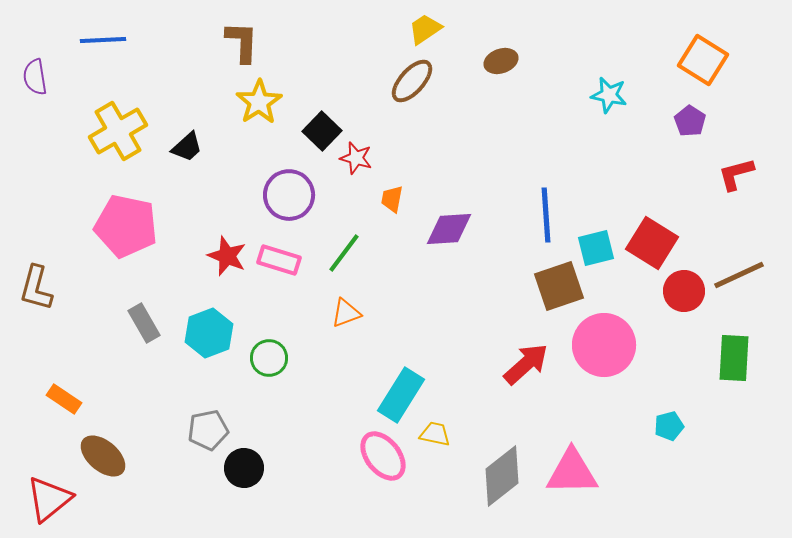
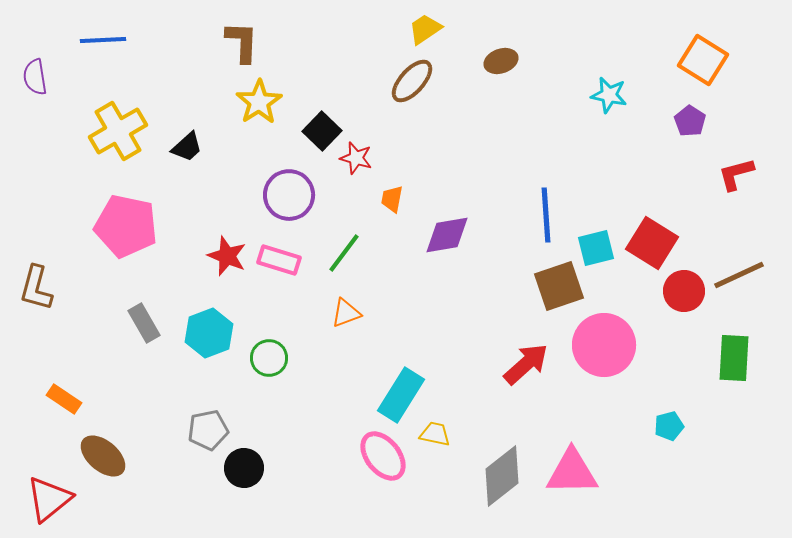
purple diamond at (449, 229): moved 2 px left, 6 px down; rotated 6 degrees counterclockwise
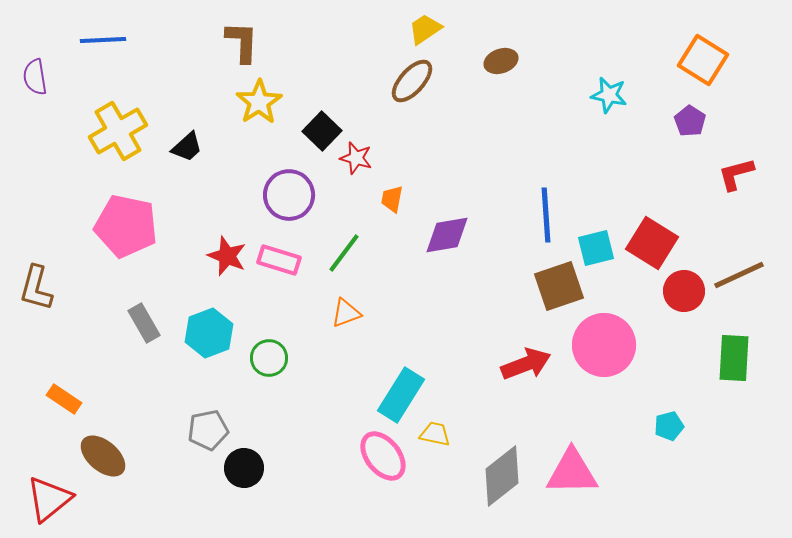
red arrow at (526, 364): rotated 21 degrees clockwise
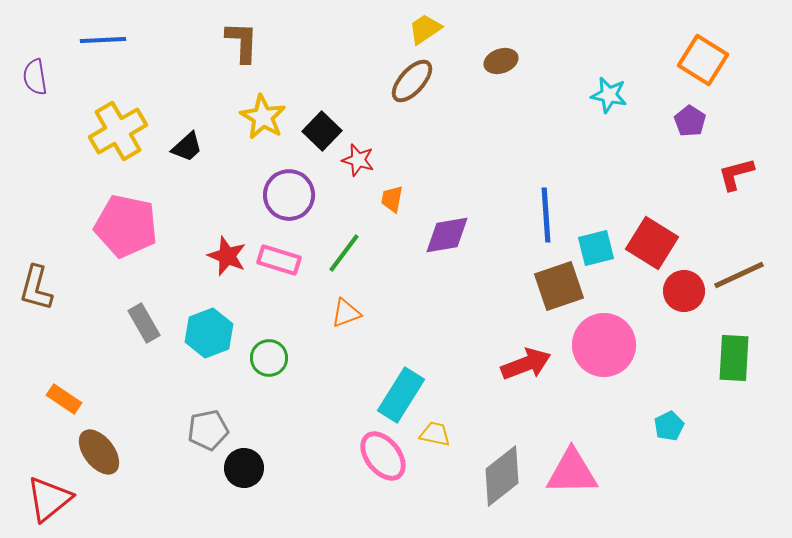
yellow star at (259, 102): moved 4 px right, 15 px down; rotated 9 degrees counterclockwise
red star at (356, 158): moved 2 px right, 2 px down
cyan pentagon at (669, 426): rotated 12 degrees counterclockwise
brown ellipse at (103, 456): moved 4 px left, 4 px up; rotated 12 degrees clockwise
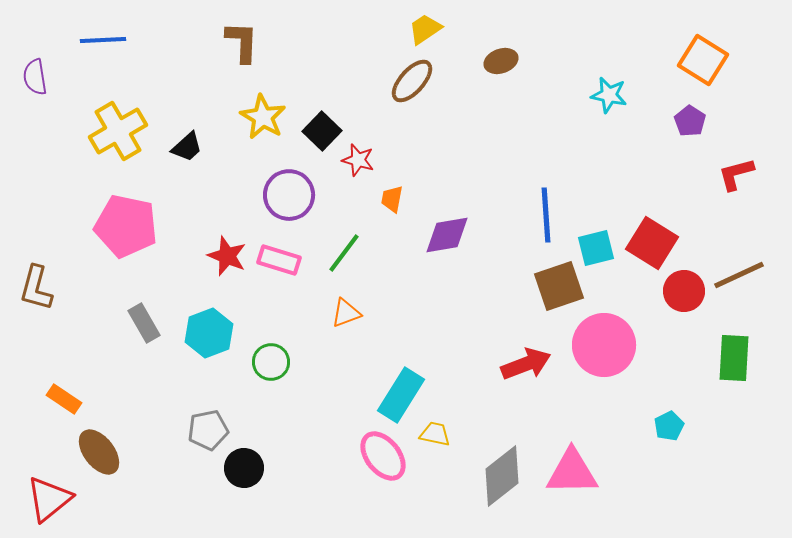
green circle at (269, 358): moved 2 px right, 4 px down
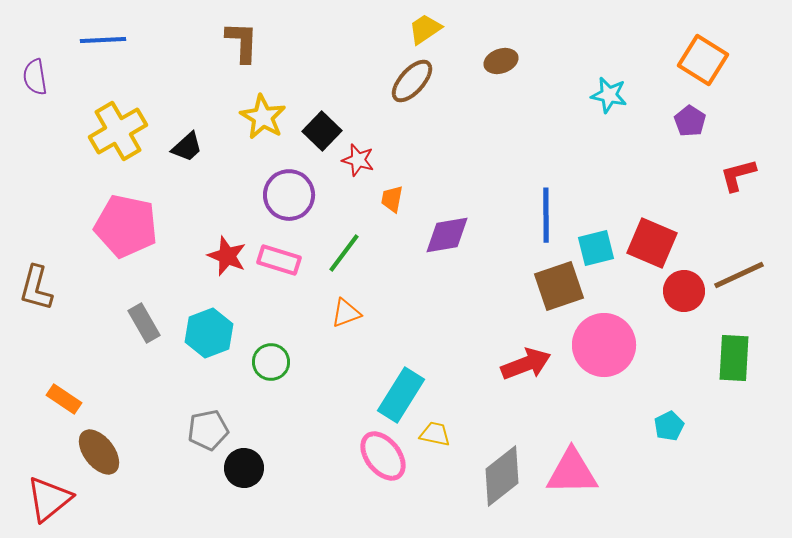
red L-shape at (736, 174): moved 2 px right, 1 px down
blue line at (546, 215): rotated 4 degrees clockwise
red square at (652, 243): rotated 9 degrees counterclockwise
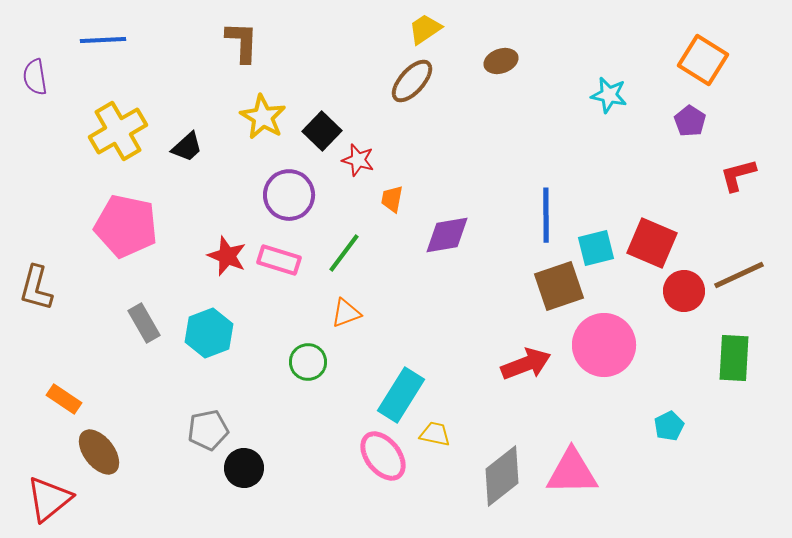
green circle at (271, 362): moved 37 px right
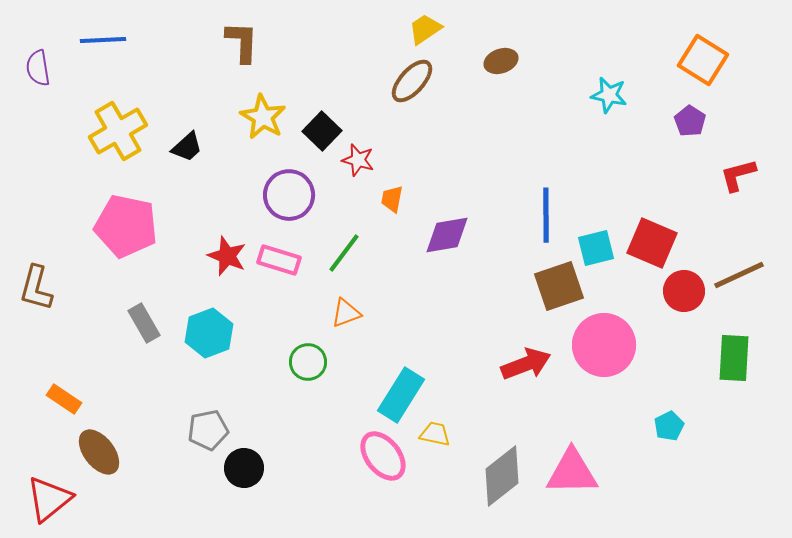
purple semicircle at (35, 77): moved 3 px right, 9 px up
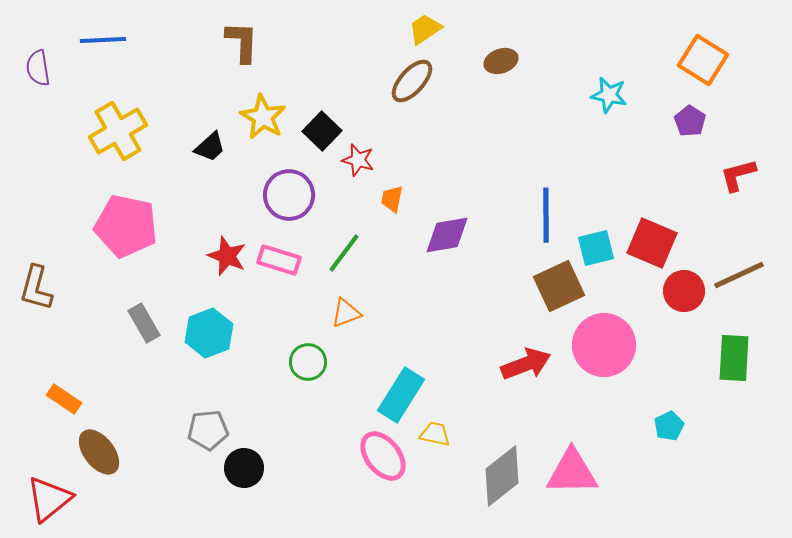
black trapezoid at (187, 147): moved 23 px right
brown square at (559, 286): rotated 6 degrees counterclockwise
gray pentagon at (208, 430): rotated 6 degrees clockwise
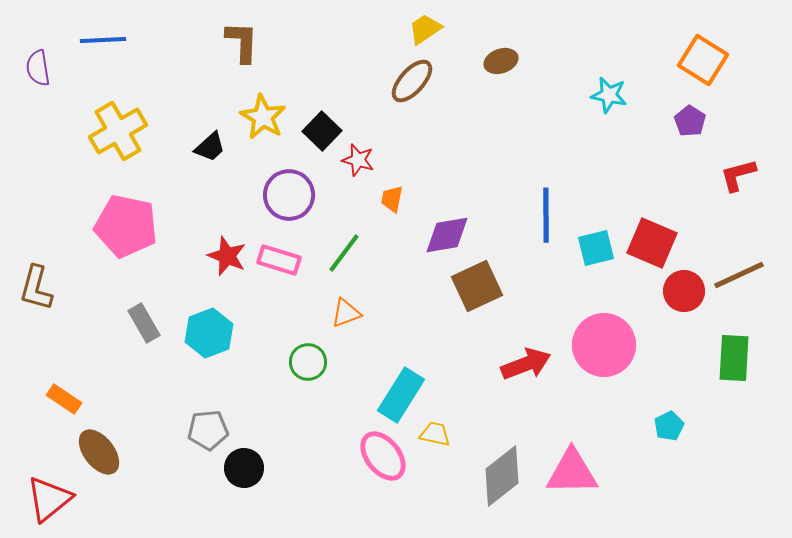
brown square at (559, 286): moved 82 px left
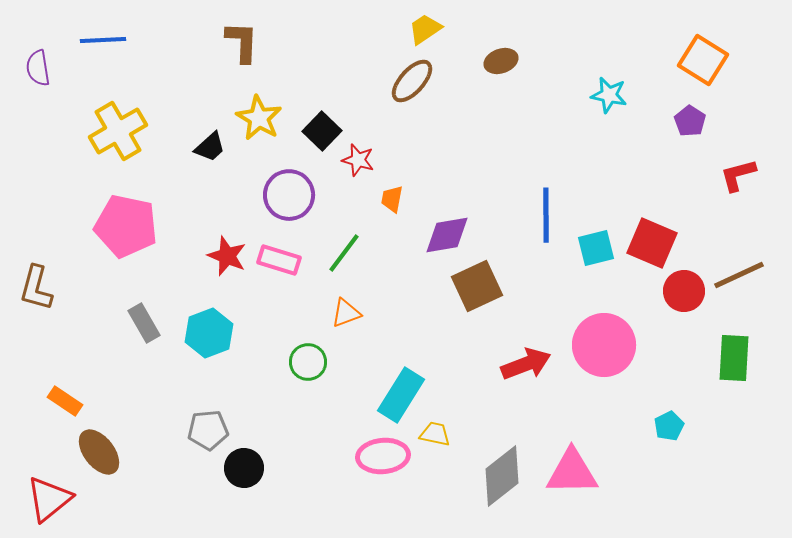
yellow star at (263, 117): moved 4 px left, 1 px down
orange rectangle at (64, 399): moved 1 px right, 2 px down
pink ellipse at (383, 456): rotated 57 degrees counterclockwise
